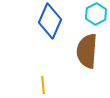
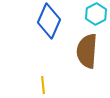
blue diamond: moved 1 px left
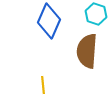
cyan hexagon: rotated 15 degrees counterclockwise
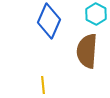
cyan hexagon: rotated 10 degrees clockwise
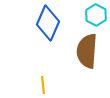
cyan hexagon: moved 1 px down
blue diamond: moved 1 px left, 2 px down
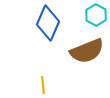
brown semicircle: rotated 116 degrees counterclockwise
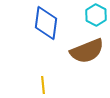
blue diamond: moved 2 px left; rotated 16 degrees counterclockwise
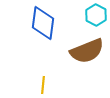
blue diamond: moved 3 px left
yellow line: rotated 12 degrees clockwise
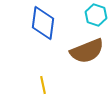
cyan hexagon: rotated 10 degrees counterclockwise
yellow line: rotated 18 degrees counterclockwise
